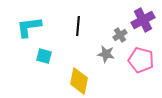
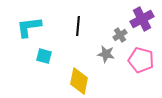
purple cross: moved 1 px left, 1 px up
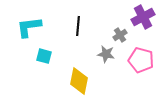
purple cross: moved 1 px right, 2 px up
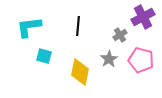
gray star: moved 3 px right, 5 px down; rotated 30 degrees clockwise
yellow diamond: moved 1 px right, 9 px up
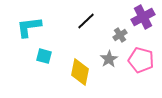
black line: moved 8 px right, 5 px up; rotated 42 degrees clockwise
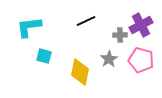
purple cross: moved 2 px left, 8 px down
black line: rotated 18 degrees clockwise
gray cross: rotated 32 degrees clockwise
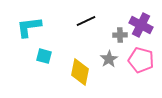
purple cross: rotated 35 degrees counterclockwise
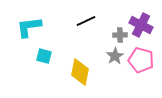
gray star: moved 6 px right, 3 px up
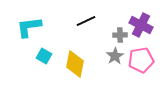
cyan square: rotated 14 degrees clockwise
pink pentagon: rotated 25 degrees counterclockwise
yellow diamond: moved 5 px left, 8 px up
